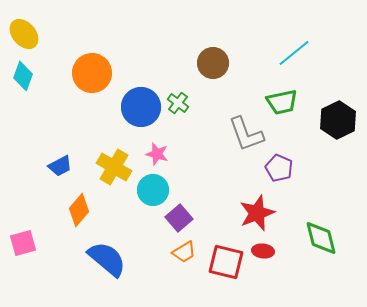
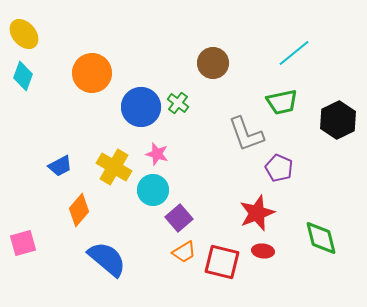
red square: moved 4 px left
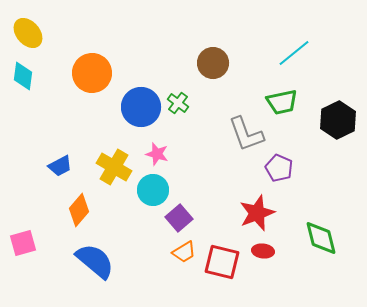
yellow ellipse: moved 4 px right, 1 px up
cyan diamond: rotated 12 degrees counterclockwise
blue semicircle: moved 12 px left, 2 px down
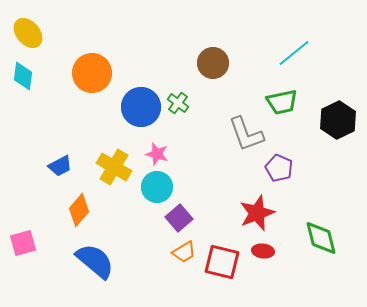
cyan circle: moved 4 px right, 3 px up
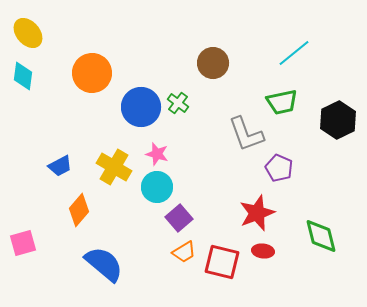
green diamond: moved 2 px up
blue semicircle: moved 9 px right, 3 px down
